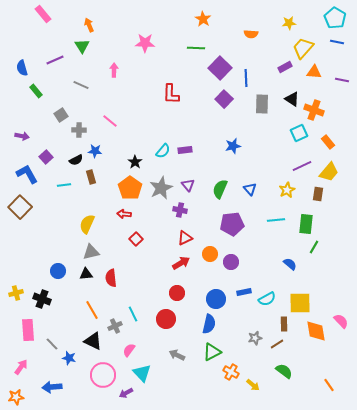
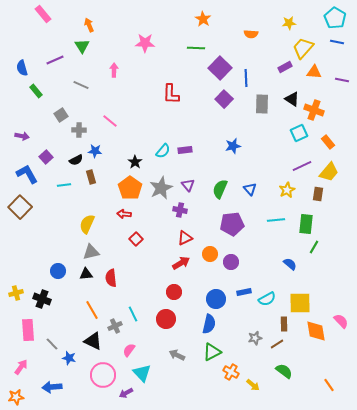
red circle at (177, 293): moved 3 px left, 1 px up
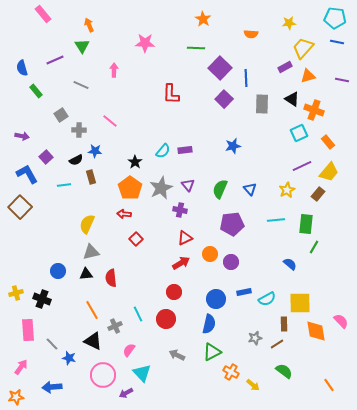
cyan pentagon at (335, 18): rotated 25 degrees counterclockwise
orange triangle at (314, 72): moved 6 px left, 4 px down; rotated 21 degrees counterclockwise
brown rectangle at (318, 194): rotated 32 degrees clockwise
cyan line at (133, 314): moved 5 px right
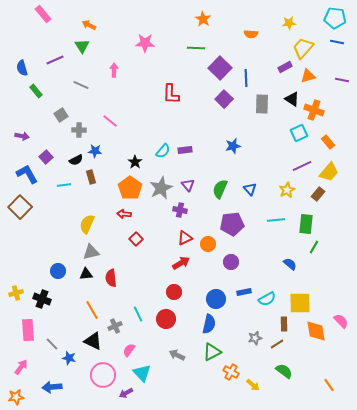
orange arrow at (89, 25): rotated 40 degrees counterclockwise
orange circle at (210, 254): moved 2 px left, 10 px up
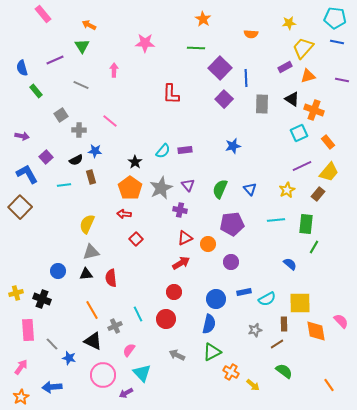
gray star at (255, 338): moved 8 px up
orange star at (16, 397): moved 5 px right; rotated 21 degrees counterclockwise
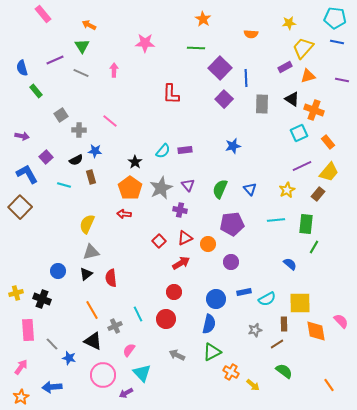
gray line at (81, 85): moved 12 px up
cyan line at (64, 185): rotated 24 degrees clockwise
red square at (136, 239): moved 23 px right, 2 px down
black triangle at (86, 274): rotated 32 degrees counterclockwise
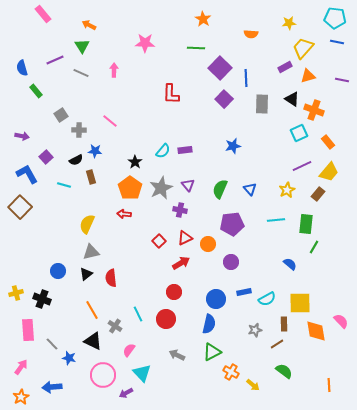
gray cross at (115, 326): rotated 32 degrees counterclockwise
orange line at (329, 385): rotated 32 degrees clockwise
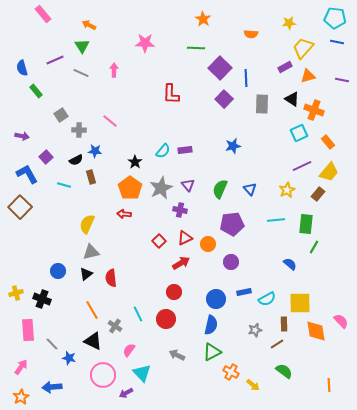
blue semicircle at (209, 324): moved 2 px right, 1 px down
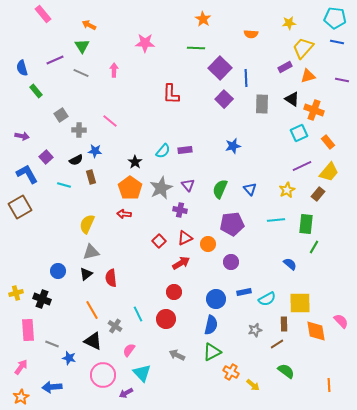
brown square at (20, 207): rotated 15 degrees clockwise
gray line at (52, 344): rotated 24 degrees counterclockwise
green semicircle at (284, 371): moved 2 px right
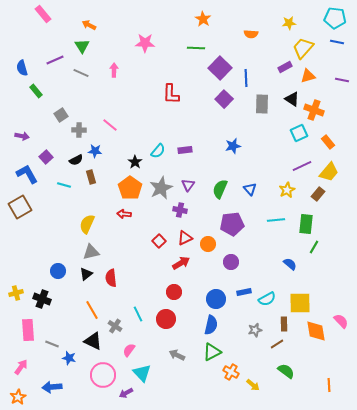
pink line at (110, 121): moved 4 px down
cyan semicircle at (163, 151): moved 5 px left
purple triangle at (188, 185): rotated 16 degrees clockwise
orange star at (21, 397): moved 3 px left
